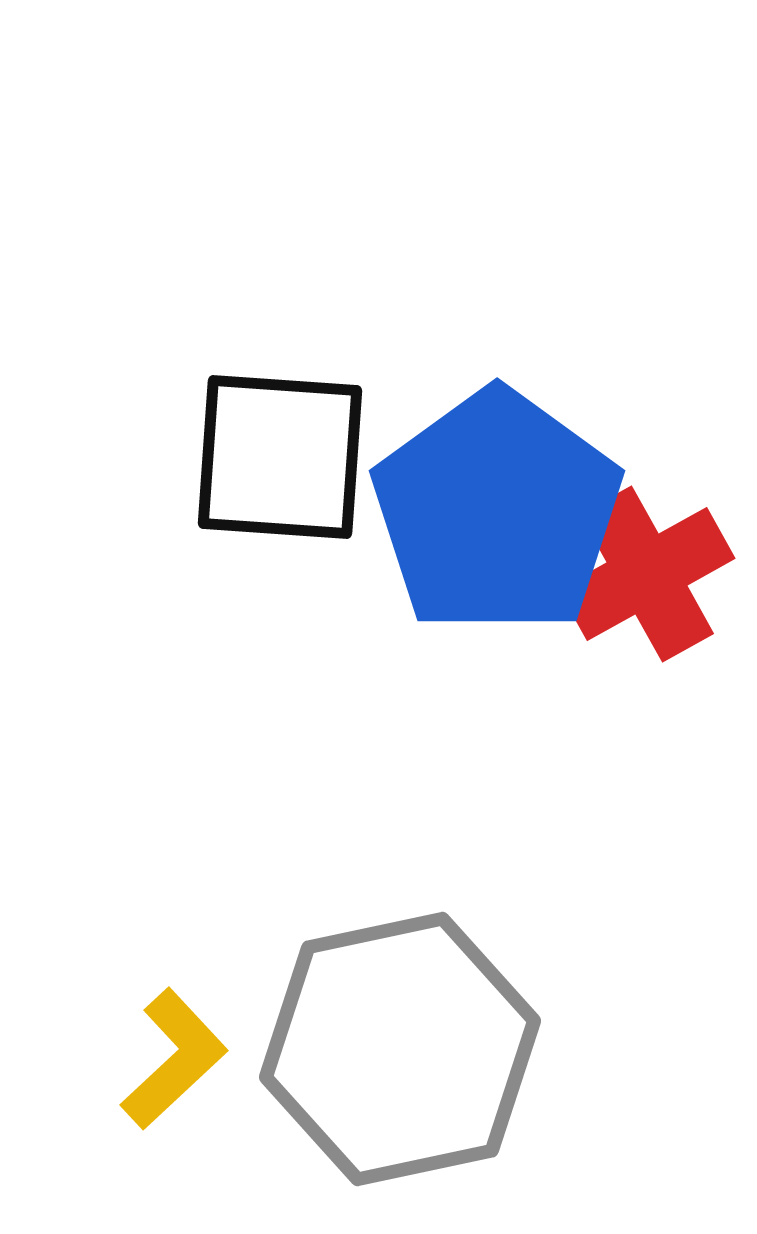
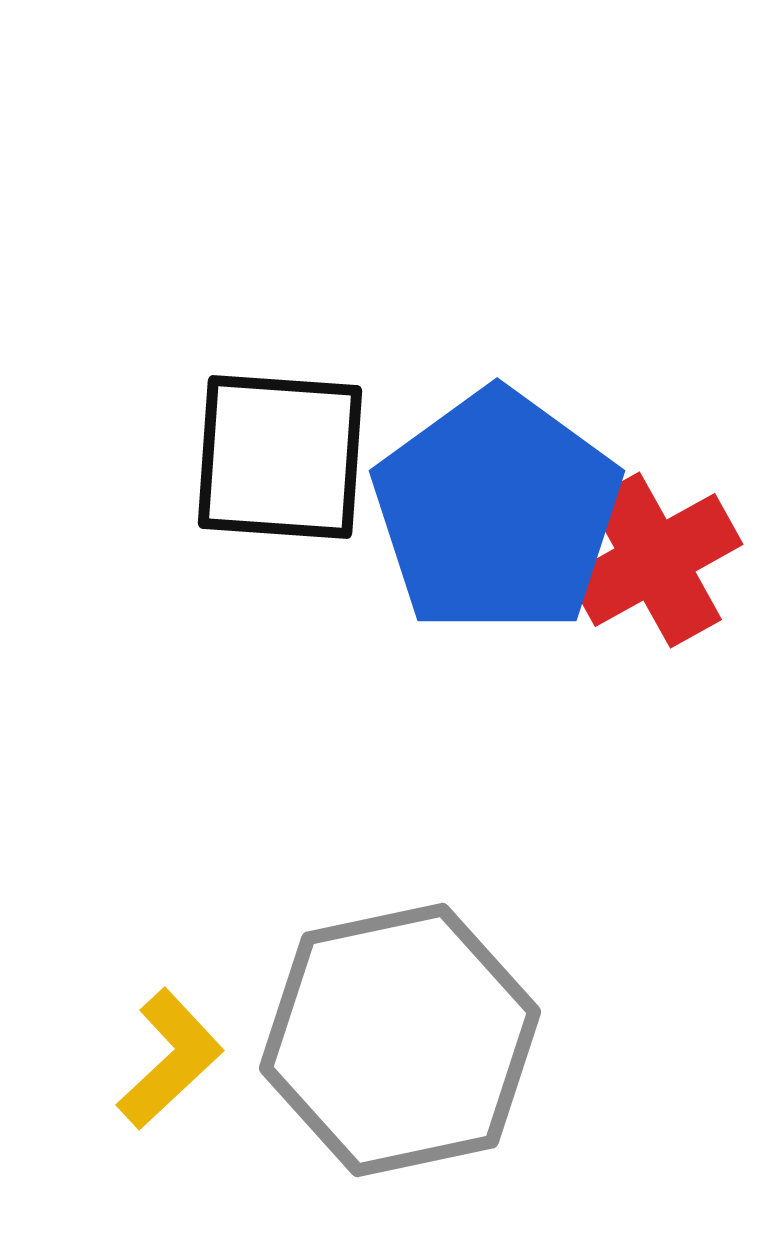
red cross: moved 8 px right, 14 px up
gray hexagon: moved 9 px up
yellow L-shape: moved 4 px left
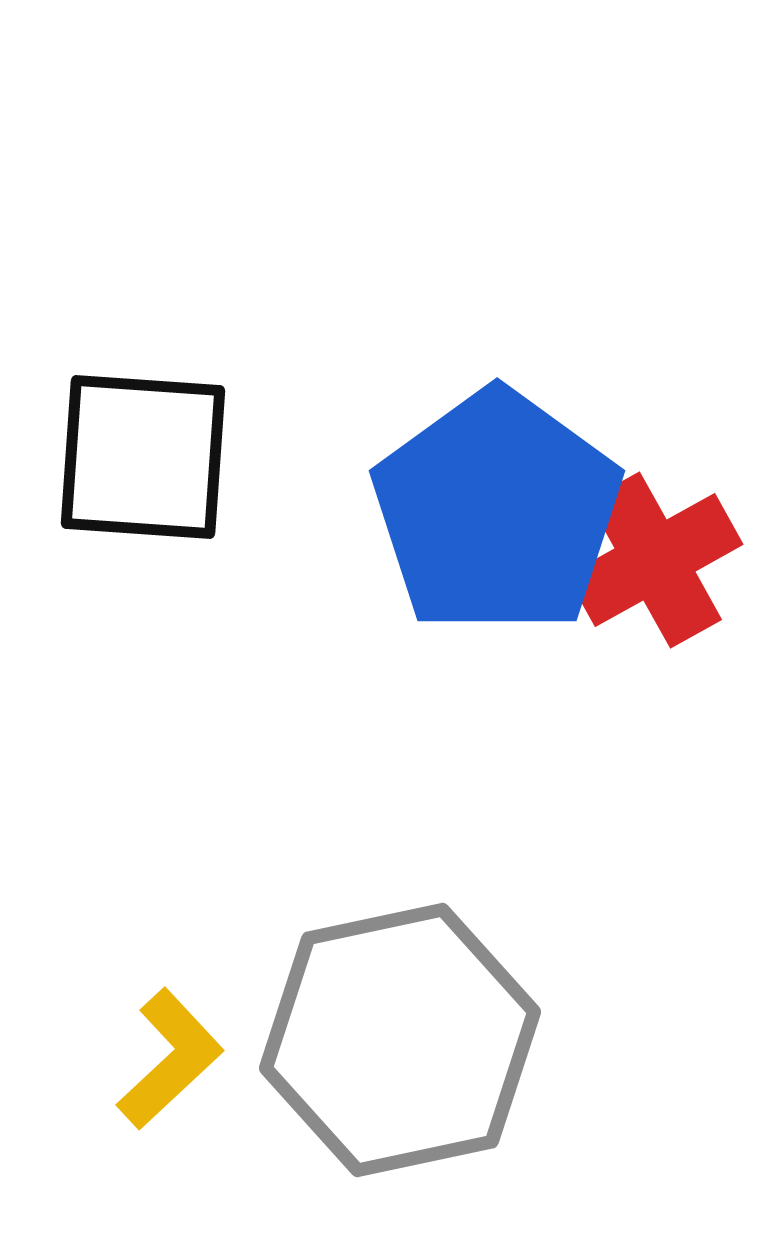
black square: moved 137 px left
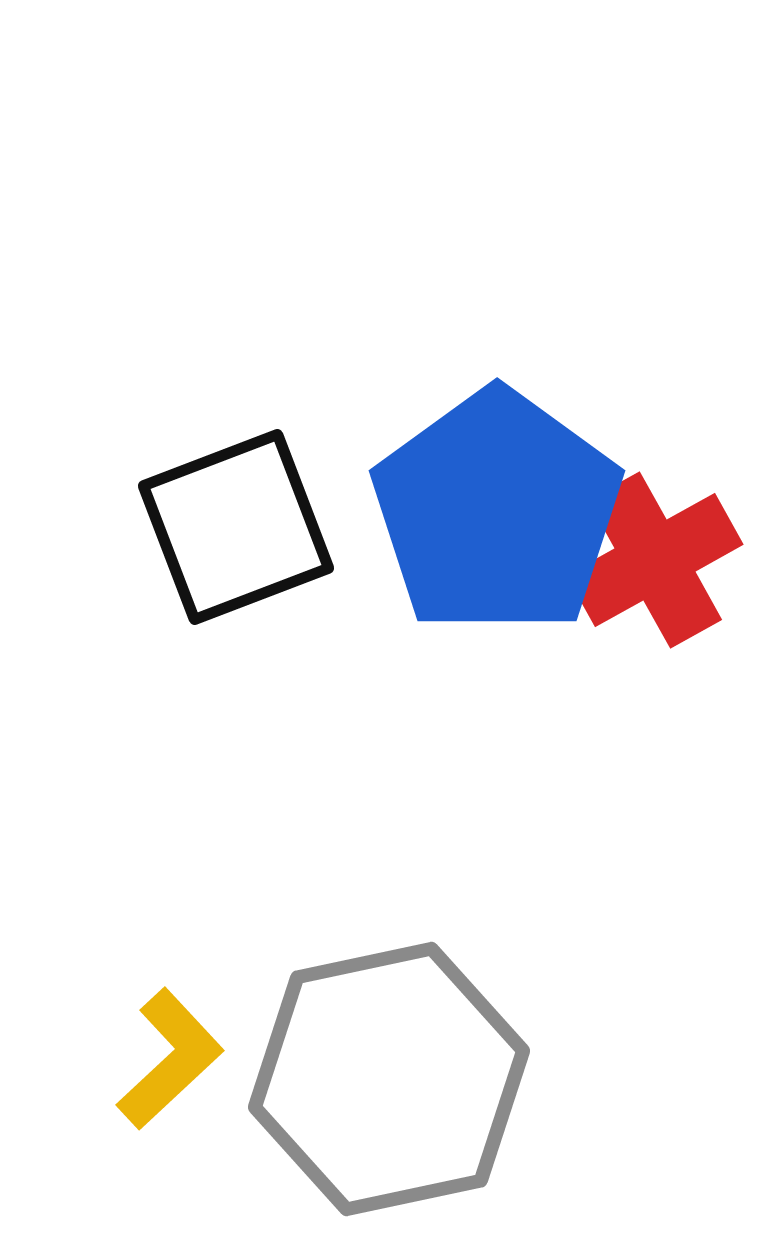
black square: moved 93 px right, 70 px down; rotated 25 degrees counterclockwise
gray hexagon: moved 11 px left, 39 px down
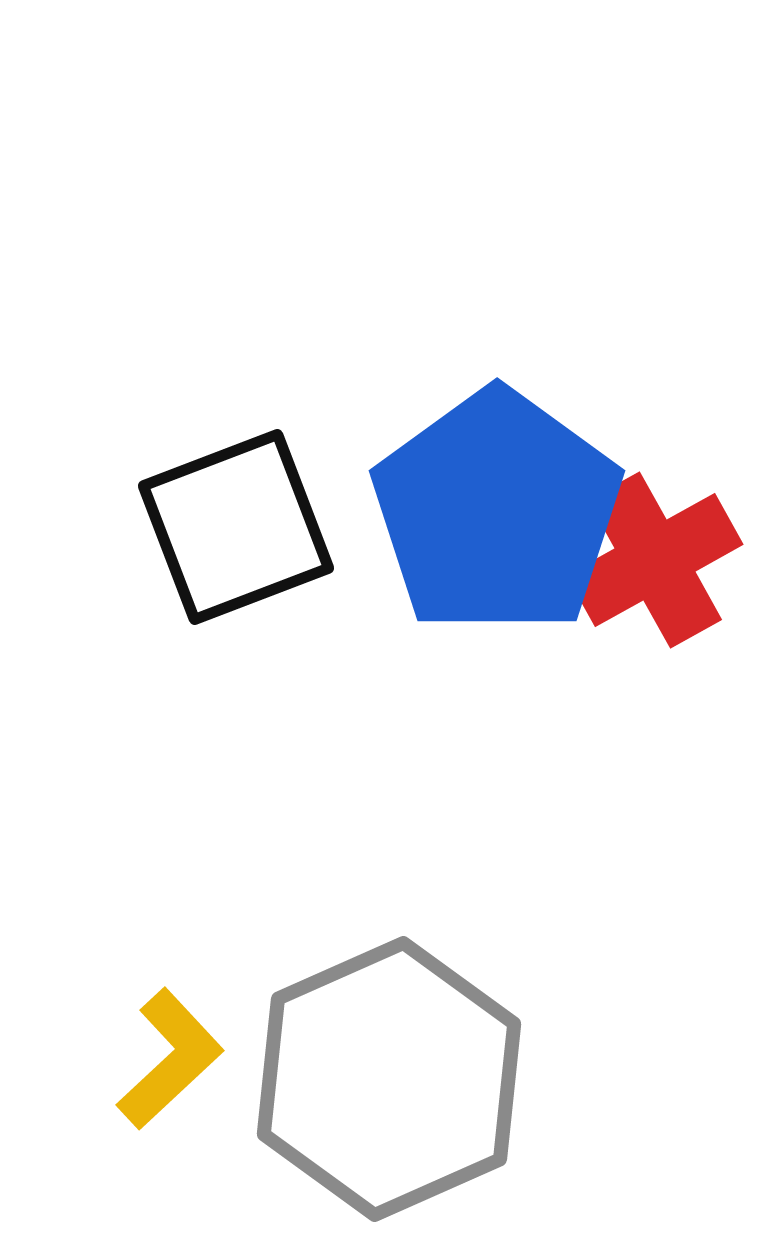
gray hexagon: rotated 12 degrees counterclockwise
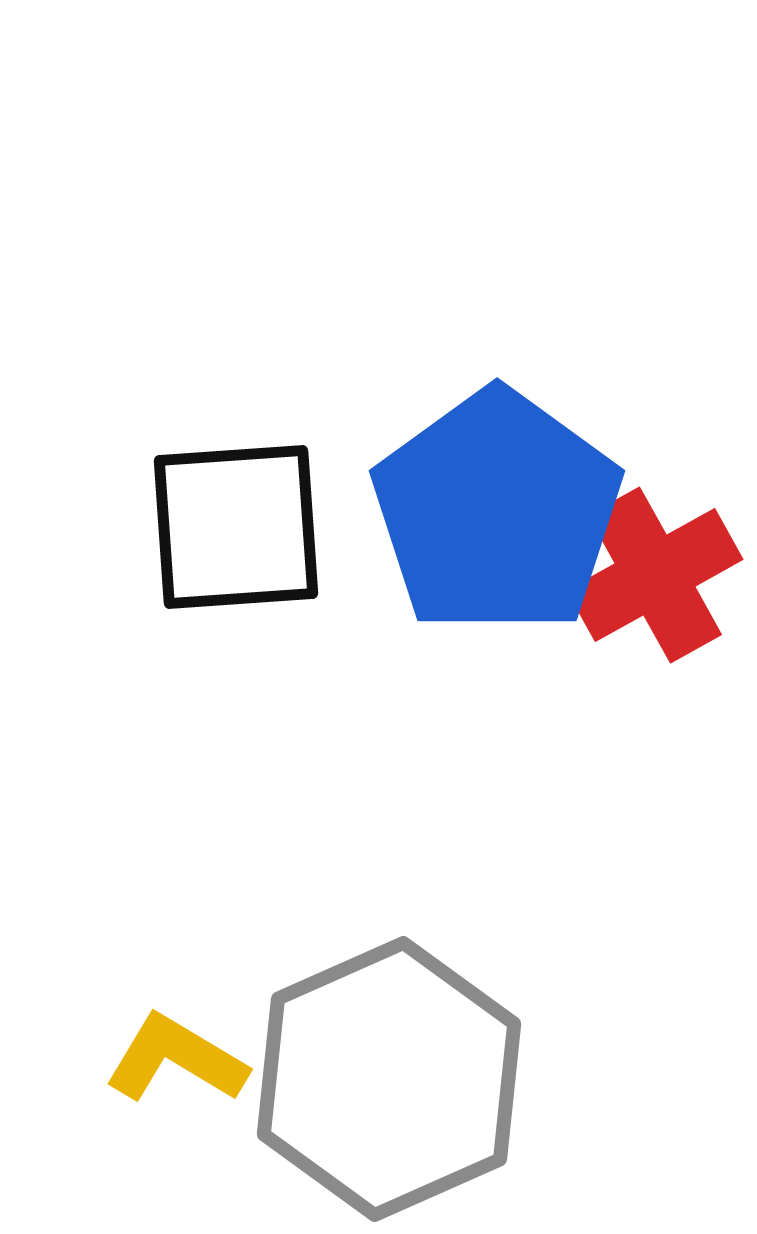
black square: rotated 17 degrees clockwise
red cross: moved 15 px down
yellow L-shape: moved 6 px right; rotated 106 degrees counterclockwise
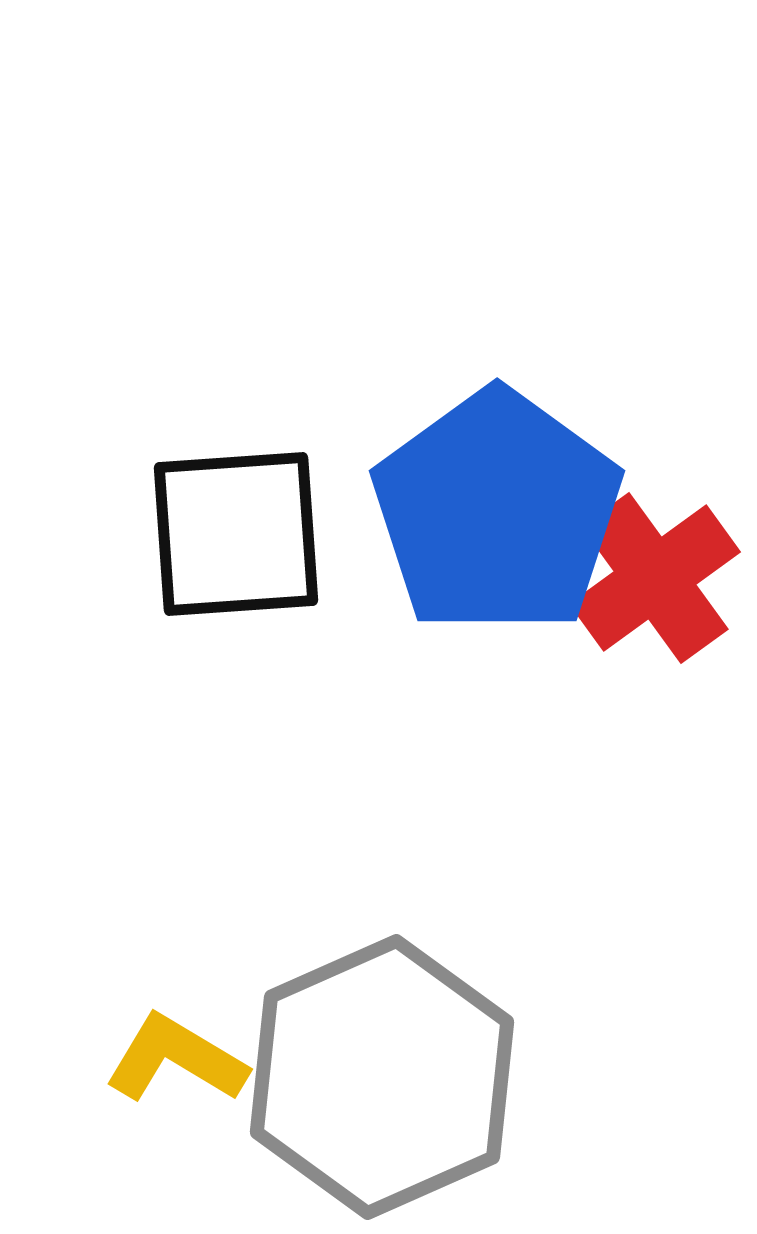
black square: moved 7 px down
red cross: moved 3 px down; rotated 7 degrees counterclockwise
gray hexagon: moved 7 px left, 2 px up
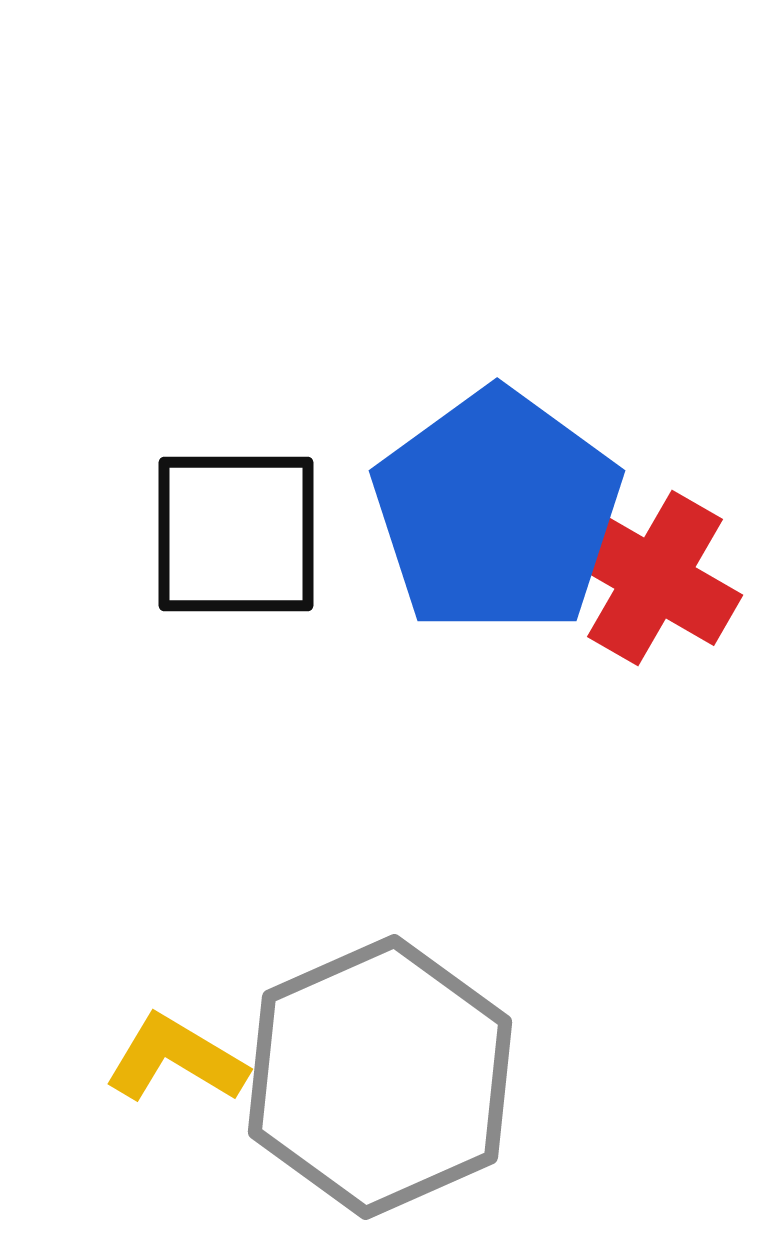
black square: rotated 4 degrees clockwise
red cross: rotated 24 degrees counterclockwise
gray hexagon: moved 2 px left
